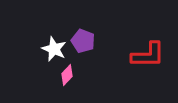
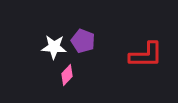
white star: moved 2 px up; rotated 20 degrees counterclockwise
red L-shape: moved 2 px left
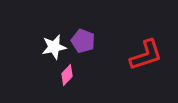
white star: rotated 15 degrees counterclockwise
red L-shape: rotated 18 degrees counterclockwise
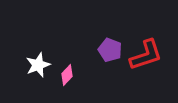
purple pentagon: moved 27 px right, 9 px down
white star: moved 16 px left, 18 px down; rotated 10 degrees counterclockwise
